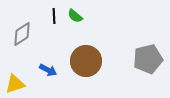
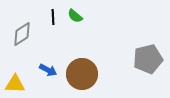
black line: moved 1 px left, 1 px down
brown circle: moved 4 px left, 13 px down
yellow triangle: rotated 20 degrees clockwise
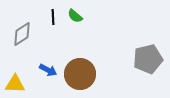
brown circle: moved 2 px left
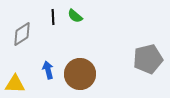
blue arrow: rotated 132 degrees counterclockwise
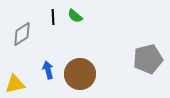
yellow triangle: rotated 15 degrees counterclockwise
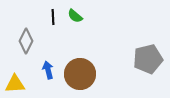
gray diamond: moved 4 px right, 7 px down; rotated 30 degrees counterclockwise
yellow triangle: rotated 10 degrees clockwise
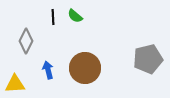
brown circle: moved 5 px right, 6 px up
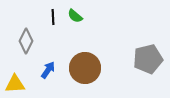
blue arrow: rotated 48 degrees clockwise
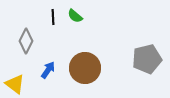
gray pentagon: moved 1 px left
yellow triangle: rotated 40 degrees clockwise
